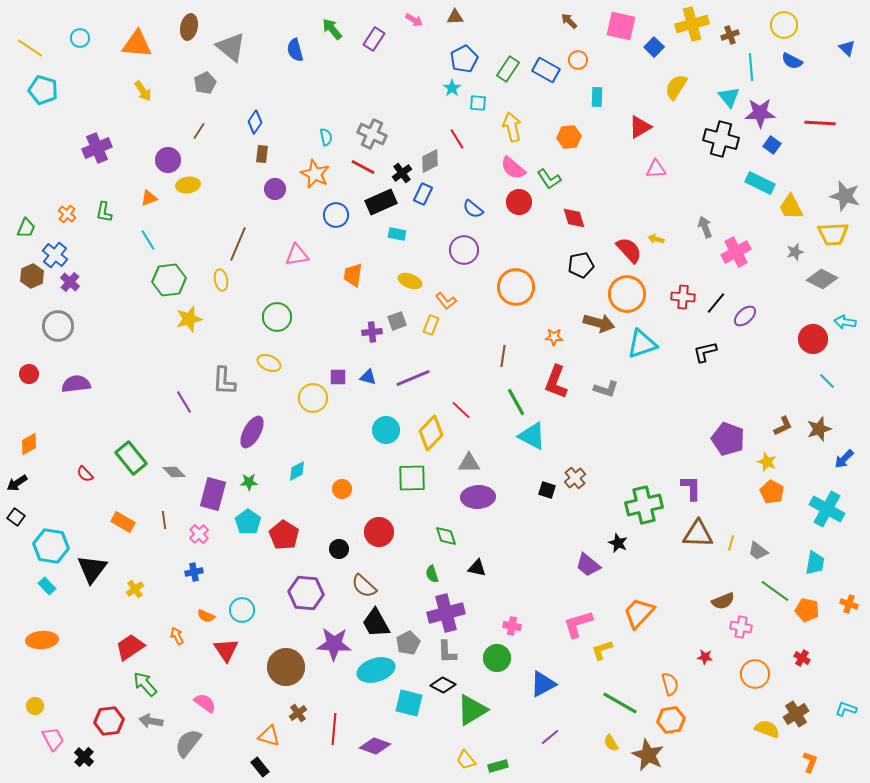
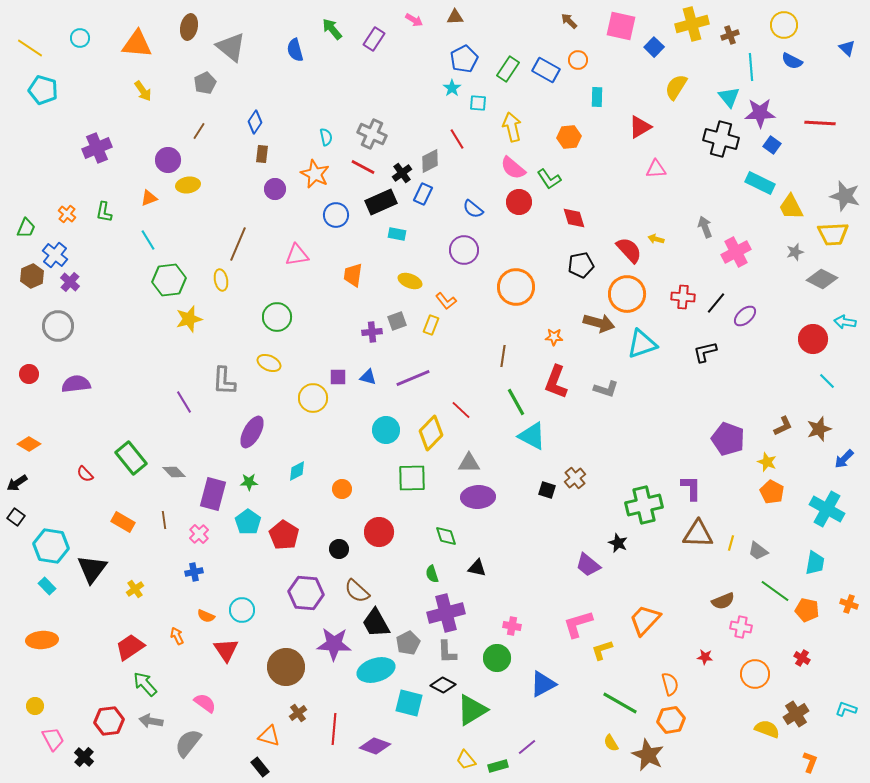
orange diamond at (29, 444): rotated 60 degrees clockwise
brown semicircle at (364, 586): moved 7 px left, 5 px down
orange trapezoid at (639, 613): moved 6 px right, 7 px down
purple line at (550, 737): moved 23 px left, 10 px down
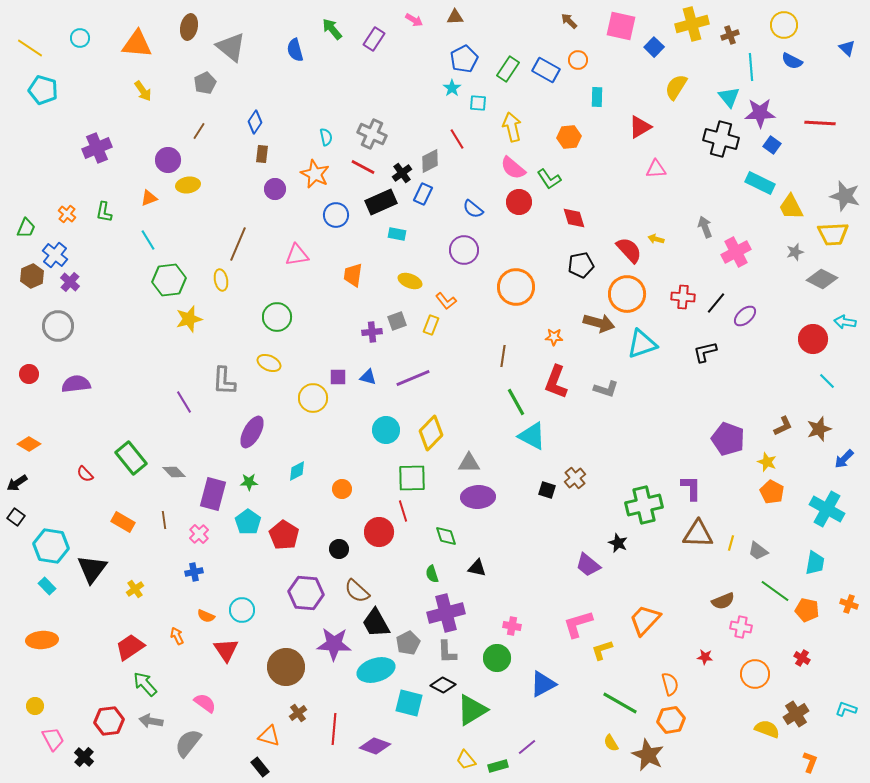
red line at (461, 410): moved 58 px left, 101 px down; rotated 30 degrees clockwise
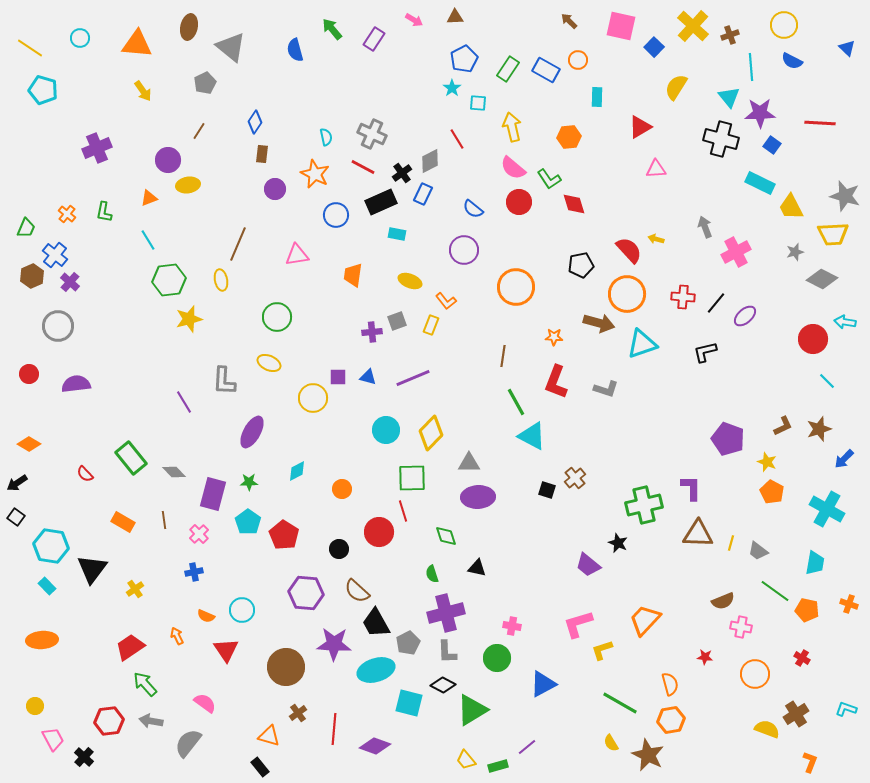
yellow cross at (692, 24): moved 1 px right, 2 px down; rotated 32 degrees counterclockwise
red diamond at (574, 218): moved 14 px up
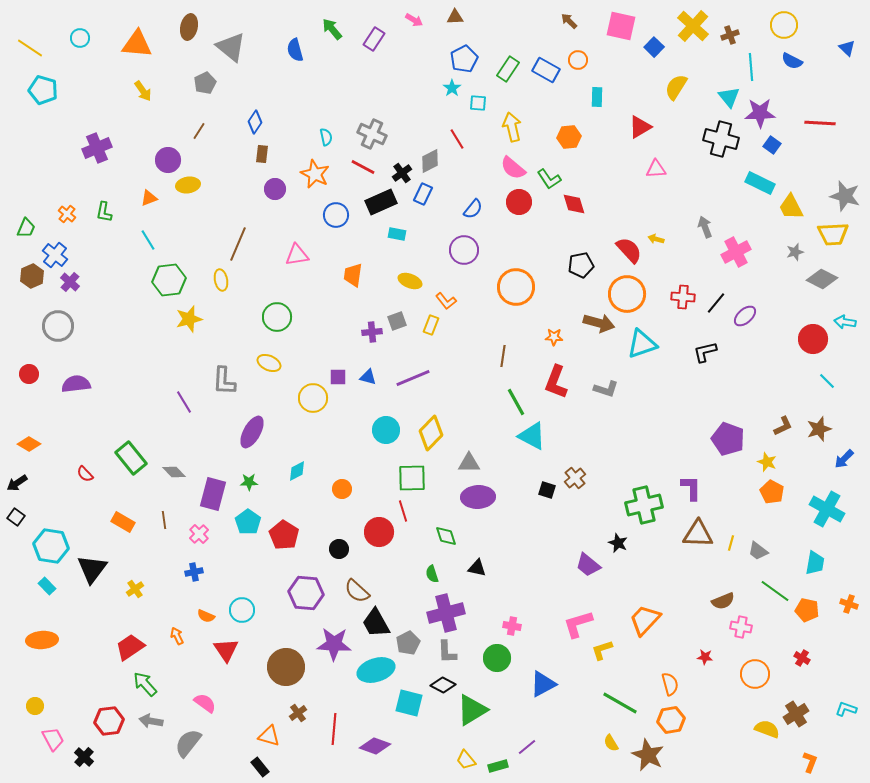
blue semicircle at (473, 209): rotated 90 degrees counterclockwise
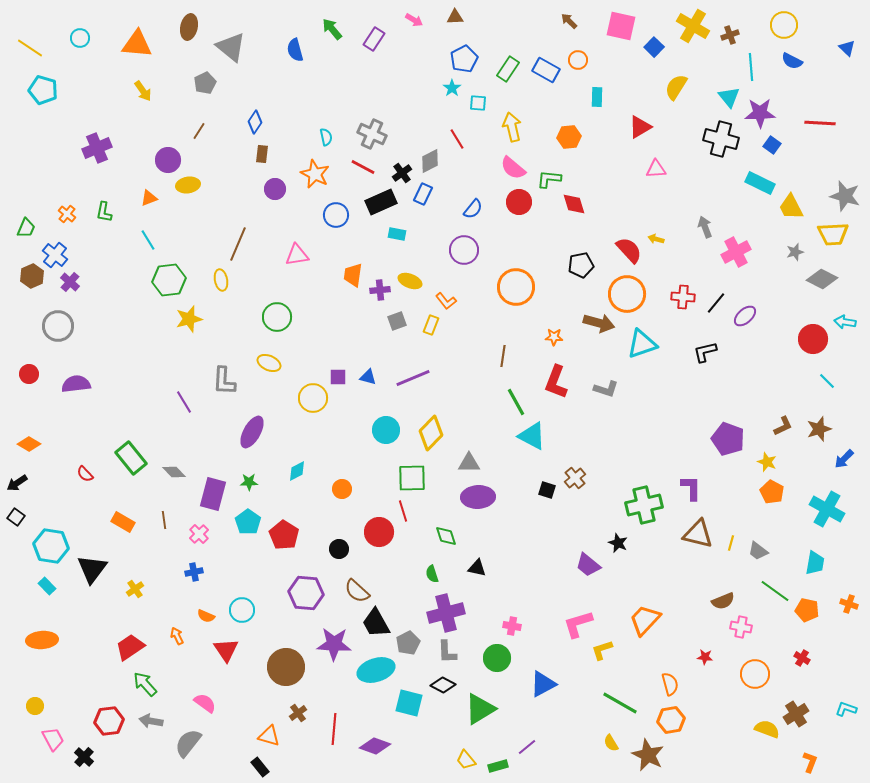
yellow cross at (693, 26): rotated 12 degrees counterclockwise
green L-shape at (549, 179): rotated 130 degrees clockwise
purple cross at (372, 332): moved 8 px right, 42 px up
brown triangle at (698, 534): rotated 12 degrees clockwise
green triangle at (472, 710): moved 8 px right, 1 px up
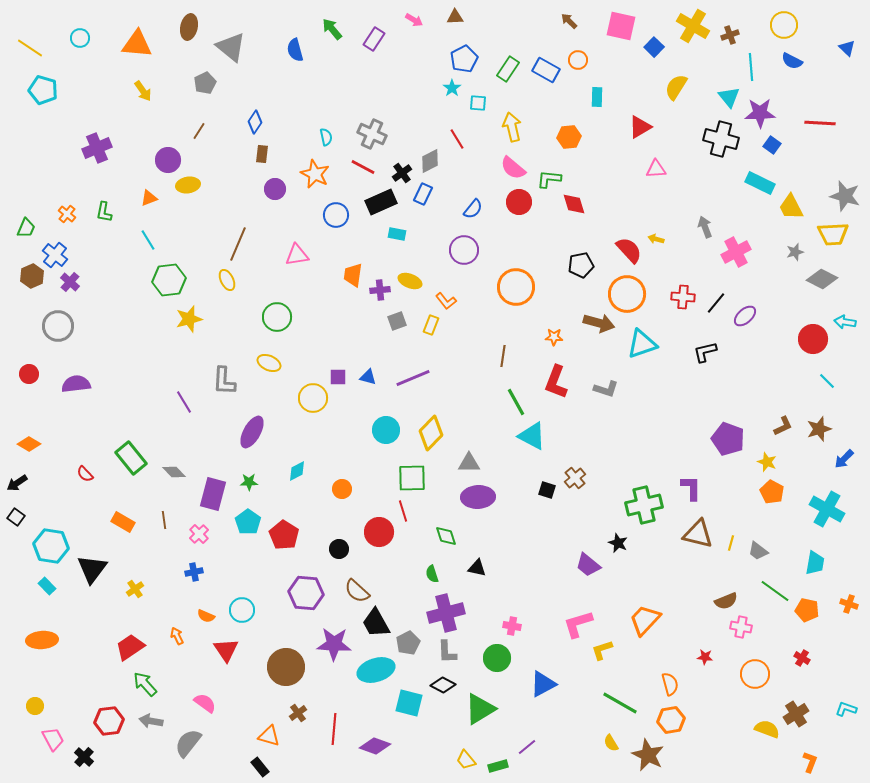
yellow ellipse at (221, 280): moved 6 px right; rotated 15 degrees counterclockwise
brown semicircle at (723, 601): moved 3 px right
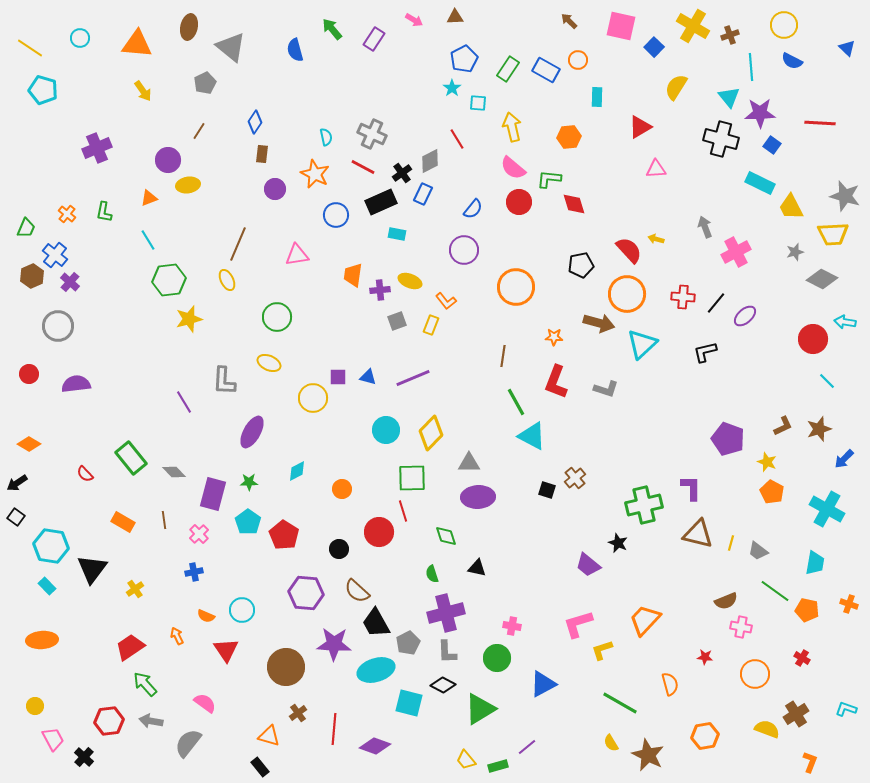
cyan triangle at (642, 344): rotated 24 degrees counterclockwise
orange hexagon at (671, 720): moved 34 px right, 16 px down
